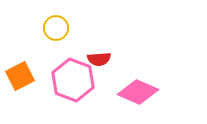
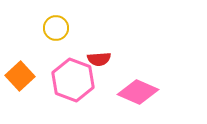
orange square: rotated 16 degrees counterclockwise
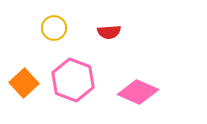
yellow circle: moved 2 px left
red semicircle: moved 10 px right, 27 px up
orange square: moved 4 px right, 7 px down
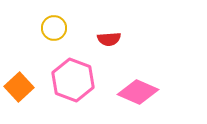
red semicircle: moved 7 px down
orange square: moved 5 px left, 4 px down
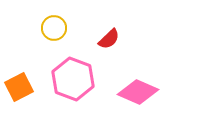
red semicircle: rotated 40 degrees counterclockwise
pink hexagon: moved 1 px up
orange square: rotated 16 degrees clockwise
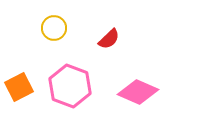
pink hexagon: moved 3 px left, 7 px down
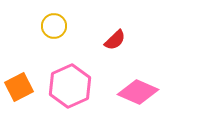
yellow circle: moved 2 px up
red semicircle: moved 6 px right, 1 px down
pink hexagon: rotated 15 degrees clockwise
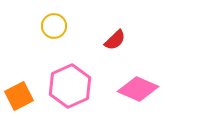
orange square: moved 9 px down
pink diamond: moved 3 px up
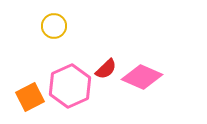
red semicircle: moved 9 px left, 29 px down
pink diamond: moved 4 px right, 12 px up
orange square: moved 11 px right, 1 px down
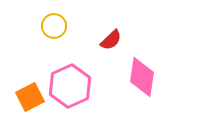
red semicircle: moved 5 px right, 29 px up
pink diamond: rotated 75 degrees clockwise
